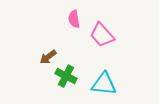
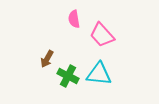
brown arrow: moved 1 px left, 2 px down; rotated 24 degrees counterclockwise
green cross: moved 2 px right
cyan triangle: moved 5 px left, 10 px up
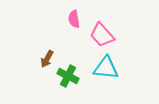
cyan triangle: moved 7 px right, 6 px up
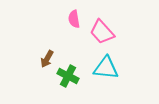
pink trapezoid: moved 3 px up
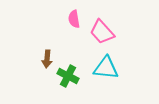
brown arrow: rotated 24 degrees counterclockwise
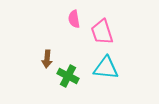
pink trapezoid: rotated 24 degrees clockwise
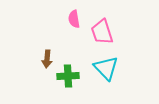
cyan triangle: rotated 40 degrees clockwise
green cross: rotated 30 degrees counterclockwise
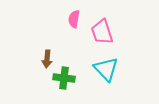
pink semicircle: rotated 18 degrees clockwise
cyan triangle: moved 1 px down
green cross: moved 4 px left, 2 px down; rotated 10 degrees clockwise
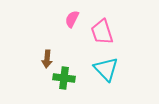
pink semicircle: moved 2 px left; rotated 18 degrees clockwise
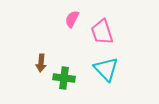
brown arrow: moved 6 px left, 4 px down
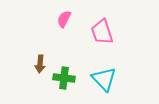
pink semicircle: moved 8 px left
brown arrow: moved 1 px left, 1 px down
cyan triangle: moved 2 px left, 10 px down
